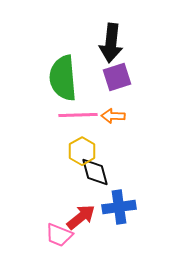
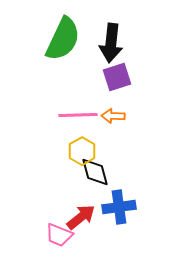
green semicircle: moved 39 px up; rotated 150 degrees counterclockwise
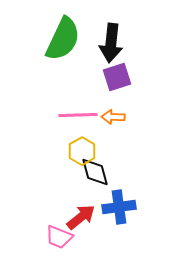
orange arrow: moved 1 px down
pink trapezoid: moved 2 px down
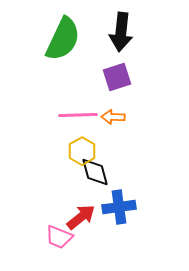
black arrow: moved 10 px right, 11 px up
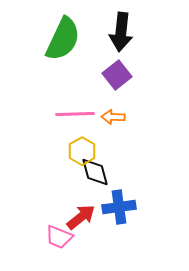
purple square: moved 2 px up; rotated 20 degrees counterclockwise
pink line: moved 3 px left, 1 px up
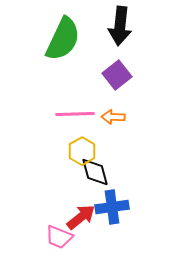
black arrow: moved 1 px left, 6 px up
blue cross: moved 7 px left
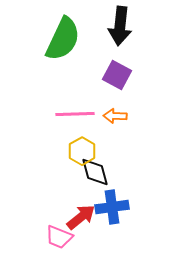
purple square: rotated 24 degrees counterclockwise
orange arrow: moved 2 px right, 1 px up
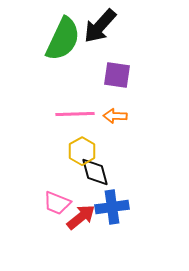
black arrow: moved 20 px left; rotated 36 degrees clockwise
purple square: rotated 20 degrees counterclockwise
pink trapezoid: moved 2 px left, 34 px up
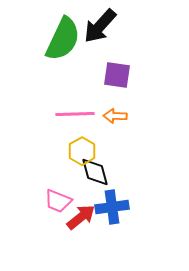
pink trapezoid: moved 1 px right, 2 px up
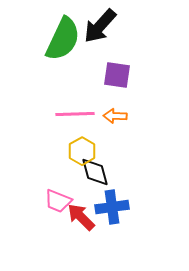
red arrow: rotated 96 degrees counterclockwise
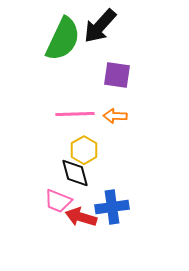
yellow hexagon: moved 2 px right, 1 px up
black diamond: moved 20 px left, 1 px down
red arrow: rotated 28 degrees counterclockwise
